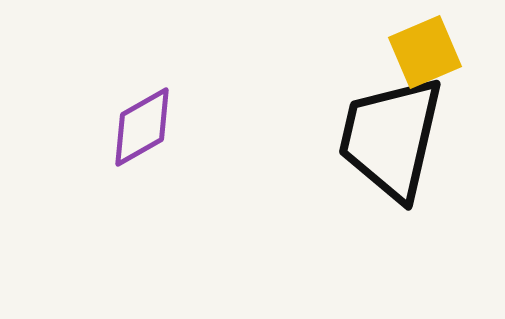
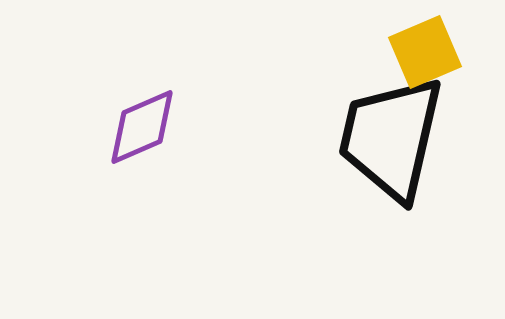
purple diamond: rotated 6 degrees clockwise
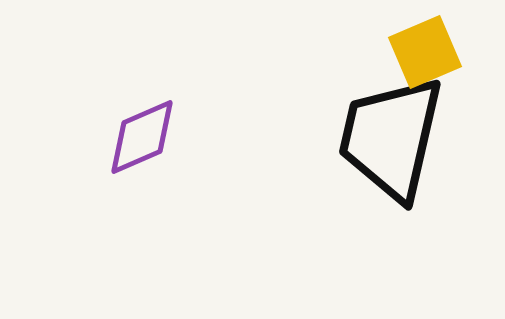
purple diamond: moved 10 px down
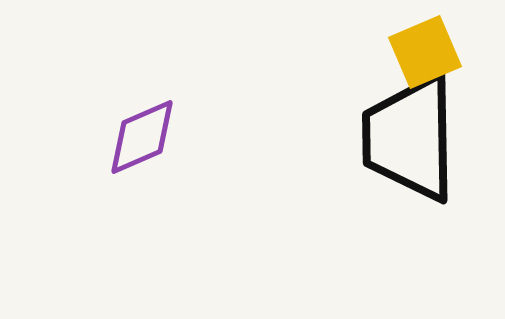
black trapezoid: moved 19 px right; rotated 14 degrees counterclockwise
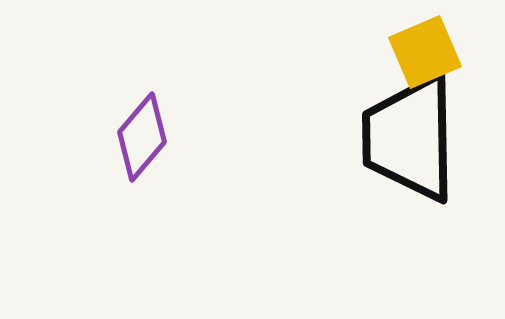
purple diamond: rotated 26 degrees counterclockwise
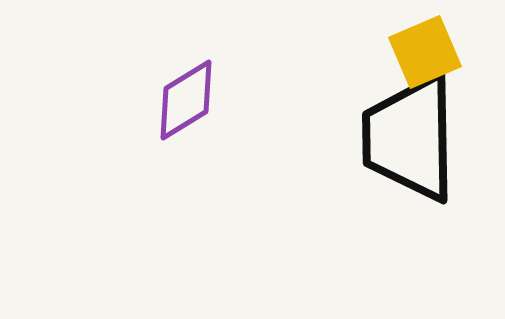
purple diamond: moved 44 px right, 37 px up; rotated 18 degrees clockwise
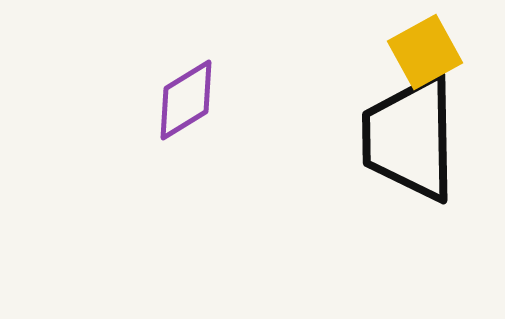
yellow square: rotated 6 degrees counterclockwise
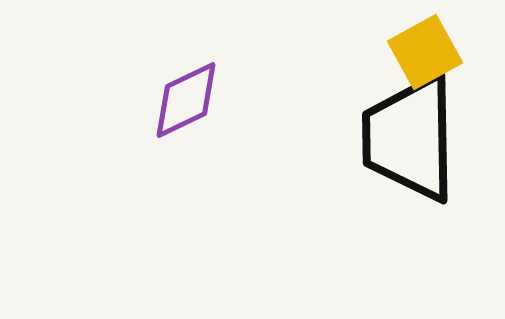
purple diamond: rotated 6 degrees clockwise
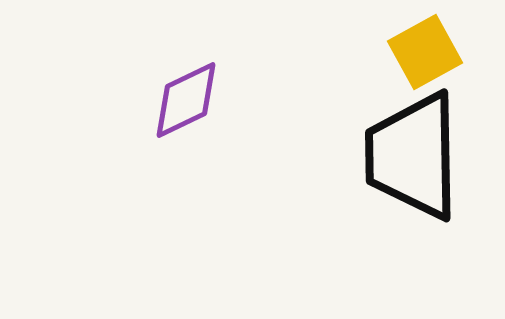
black trapezoid: moved 3 px right, 18 px down
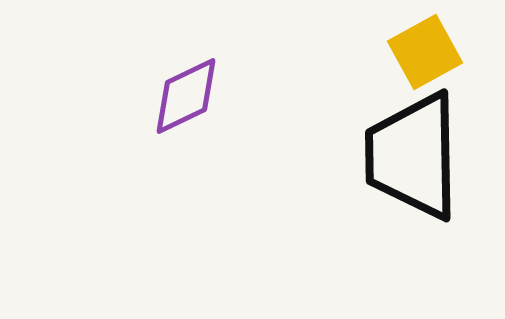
purple diamond: moved 4 px up
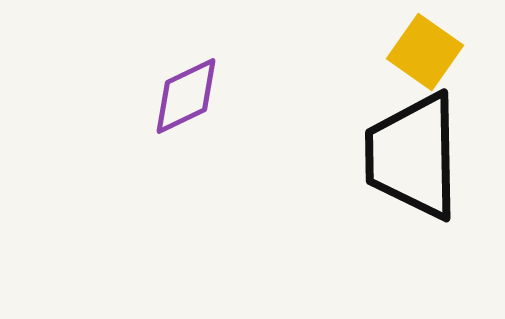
yellow square: rotated 26 degrees counterclockwise
